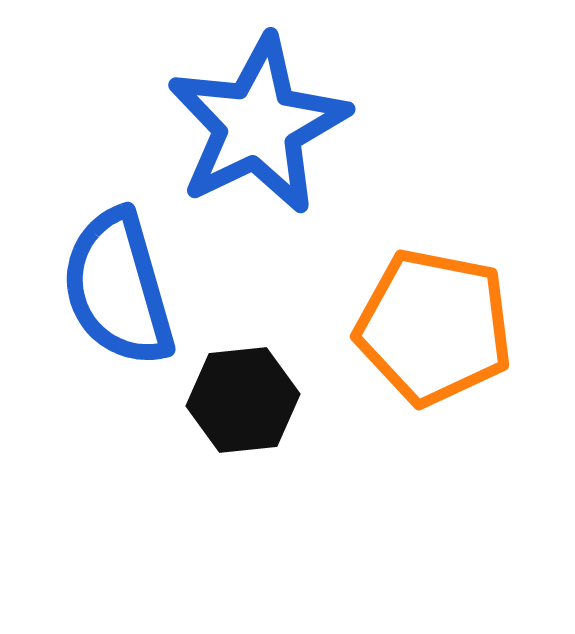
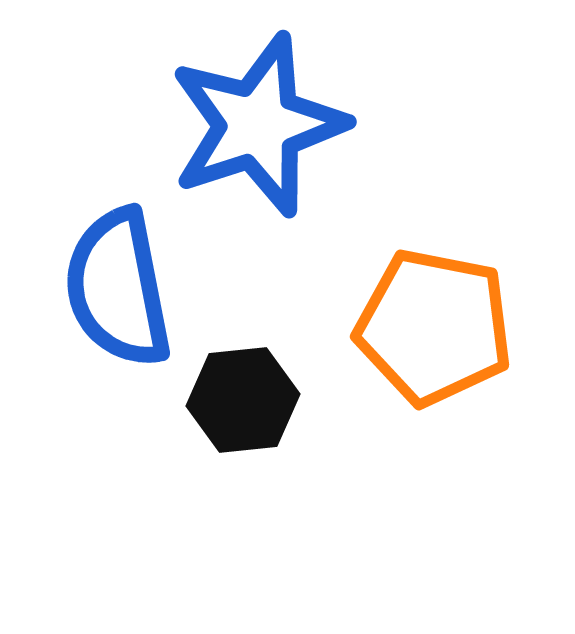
blue star: rotated 8 degrees clockwise
blue semicircle: rotated 5 degrees clockwise
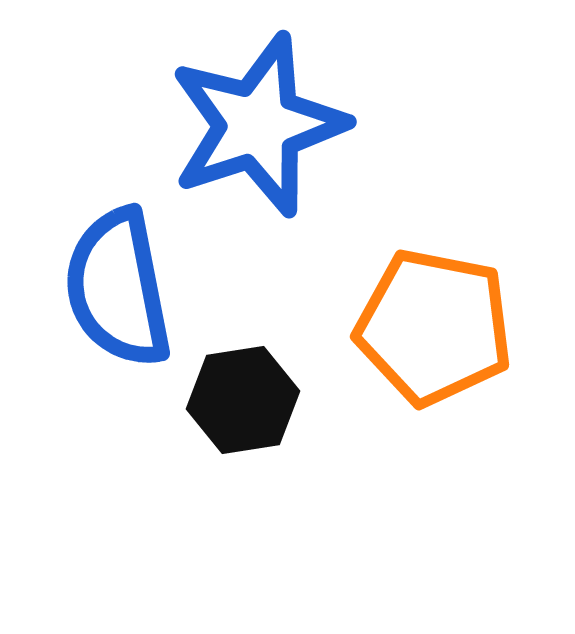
black hexagon: rotated 3 degrees counterclockwise
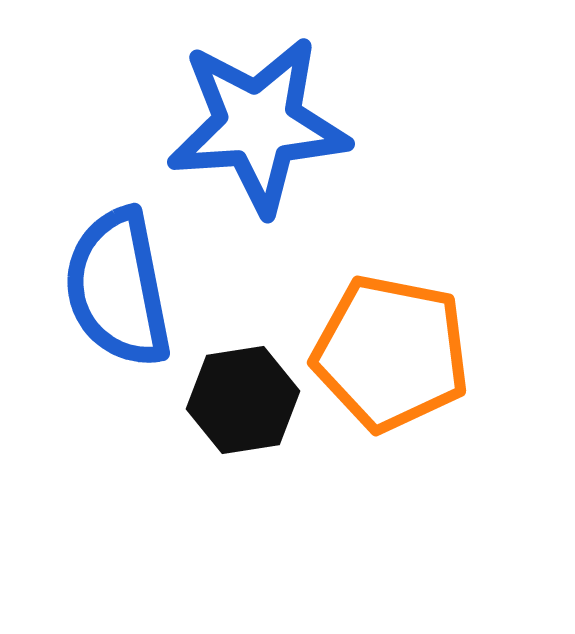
blue star: rotated 14 degrees clockwise
orange pentagon: moved 43 px left, 26 px down
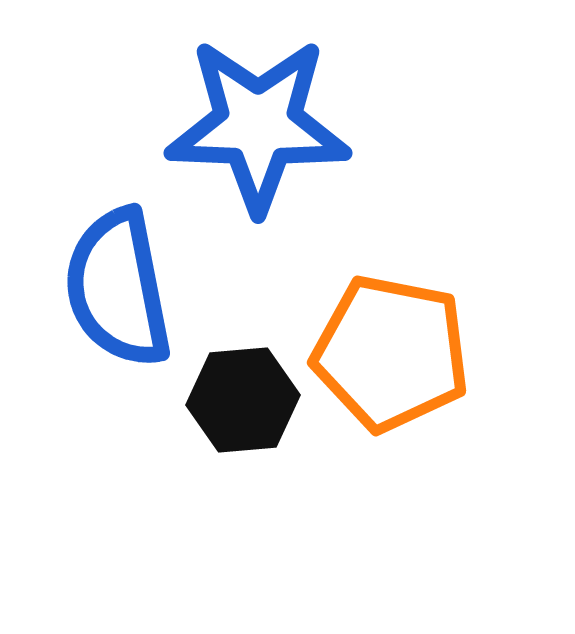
blue star: rotated 6 degrees clockwise
black hexagon: rotated 4 degrees clockwise
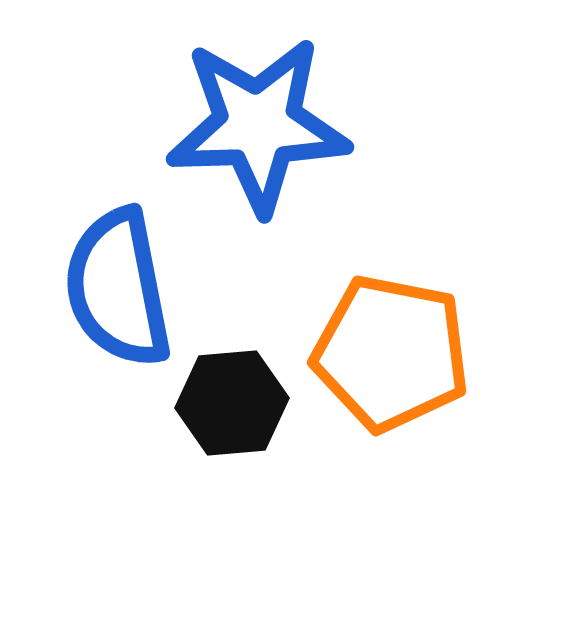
blue star: rotated 4 degrees counterclockwise
black hexagon: moved 11 px left, 3 px down
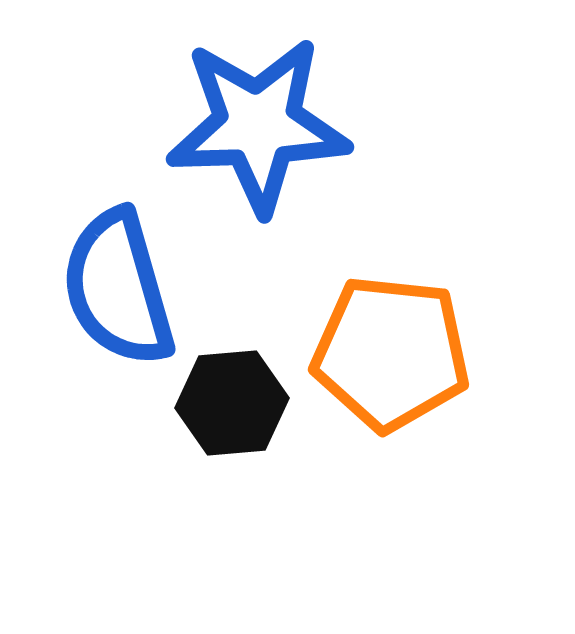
blue semicircle: rotated 5 degrees counterclockwise
orange pentagon: rotated 5 degrees counterclockwise
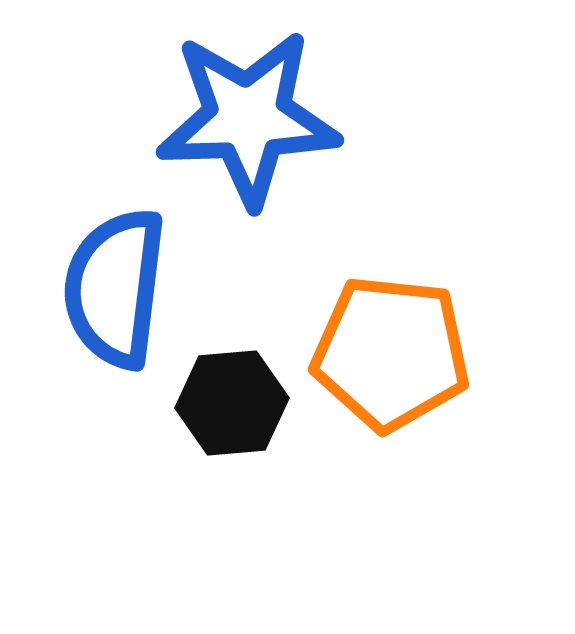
blue star: moved 10 px left, 7 px up
blue semicircle: moved 3 px left; rotated 23 degrees clockwise
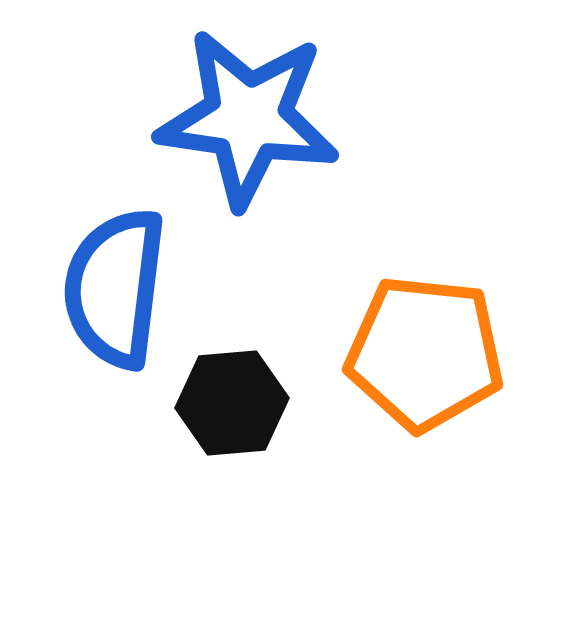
blue star: rotated 10 degrees clockwise
orange pentagon: moved 34 px right
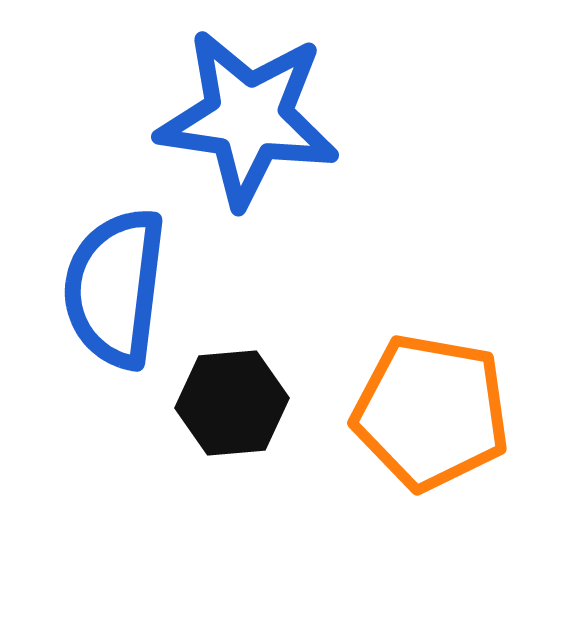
orange pentagon: moved 6 px right, 59 px down; rotated 4 degrees clockwise
